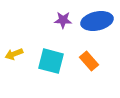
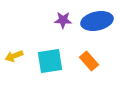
yellow arrow: moved 2 px down
cyan square: moved 1 px left; rotated 24 degrees counterclockwise
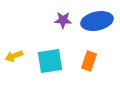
orange rectangle: rotated 60 degrees clockwise
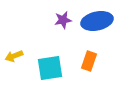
purple star: rotated 12 degrees counterclockwise
cyan square: moved 7 px down
